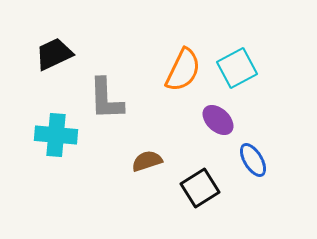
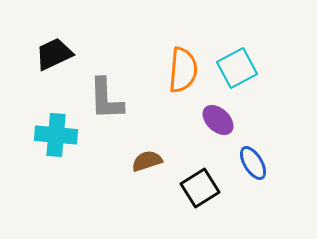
orange semicircle: rotated 21 degrees counterclockwise
blue ellipse: moved 3 px down
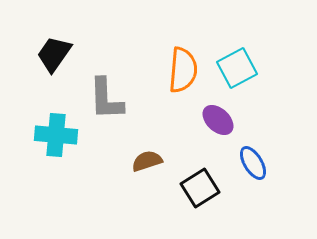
black trapezoid: rotated 30 degrees counterclockwise
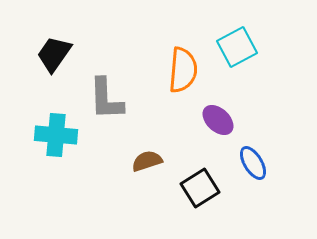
cyan square: moved 21 px up
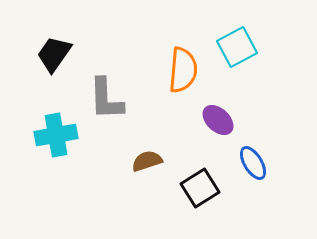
cyan cross: rotated 15 degrees counterclockwise
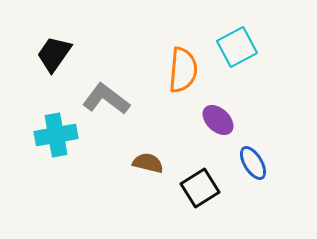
gray L-shape: rotated 129 degrees clockwise
brown semicircle: moved 1 px right, 2 px down; rotated 32 degrees clockwise
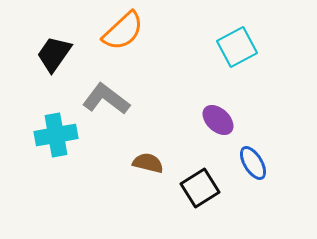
orange semicircle: moved 60 px left, 39 px up; rotated 42 degrees clockwise
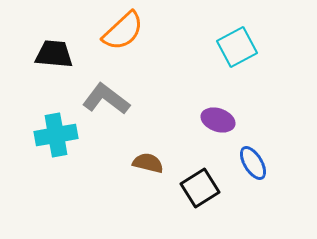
black trapezoid: rotated 60 degrees clockwise
purple ellipse: rotated 24 degrees counterclockwise
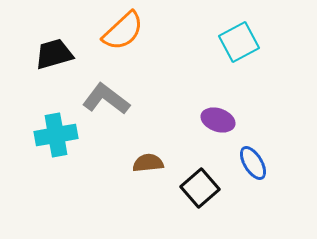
cyan square: moved 2 px right, 5 px up
black trapezoid: rotated 21 degrees counterclockwise
brown semicircle: rotated 20 degrees counterclockwise
black square: rotated 9 degrees counterclockwise
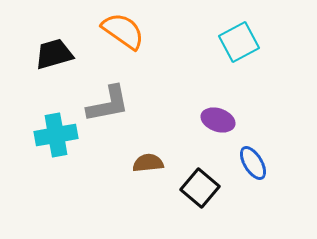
orange semicircle: rotated 102 degrees counterclockwise
gray L-shape: moved 2 px right, 5 px down; rotated 132 degrees clockwise
black square: rotated 9 degrees counterclockwise
